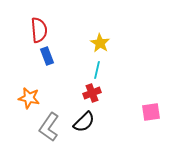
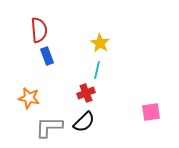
red cross: moved 6 px left
gray L-shape: rotated 56 degrees clockwise
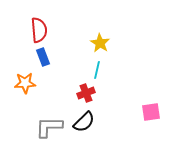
blue rectangle: moved 4 px left, 1 px down
orange star: moved 4 px left, 15 px up; rotated 15 degrees counterclockwise
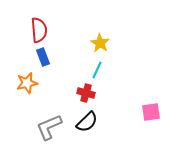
cyan line: rotated 12 degrees clockwise
orange star: moved 2 px right; rotated 10 degrees counterclockwise
red cross: rotated 36 degrees clockwise
black semicircle: moved 3 px right
gray L-shape: rotated 24 degrees counterclockwise
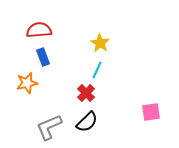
red semicircle: rotated 90 degrees counterclockwise
red cross: rotated 30 degrees clockwise
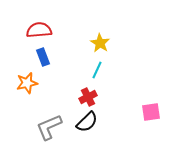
red cross: moved 2 px right, 4 px down; rotated 18 degrees clockwise
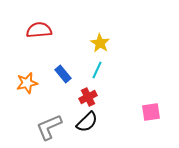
blue rectangle: moved 20 px right, 17 px down; rotated 18 degrees counterclockwise
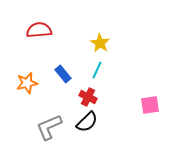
red cross: rotated 36 degrees counterclockwise
pink square: moved 1 px left, 7 px up
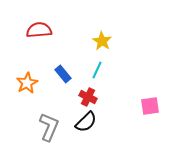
yellow star: moved 2 px right, 2 px up
orange star: rotated 15 degrees counterclockwise
pink square: moved 1 px down
black semicircle: moved 1 px left
gray L-shape: rotated 136 degrees clockwise
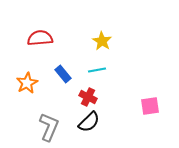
red semicircle: moved 1 px right, 8 px down
cyan line: rotated 54 degrees clockwise
black semicircle: moved 3 px right
